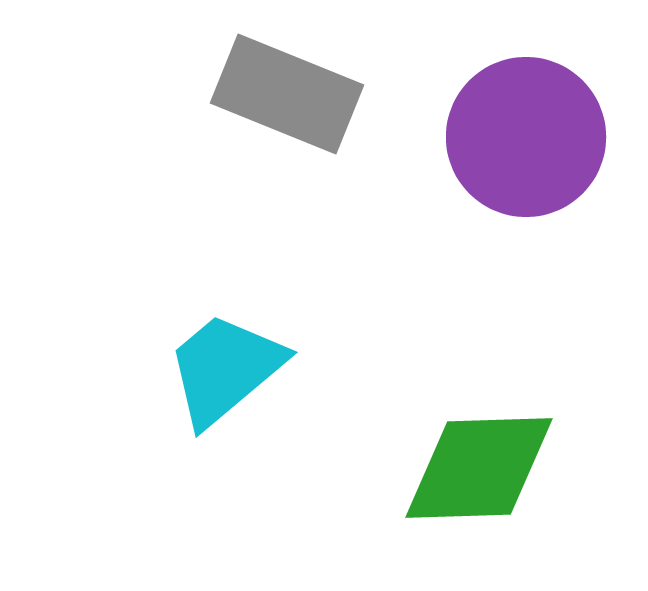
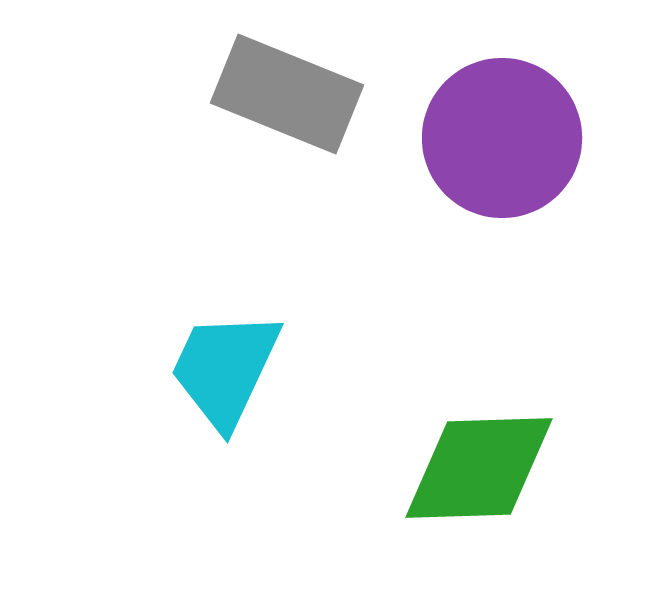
purple circle: moved 24 px left, 1 px down
cyan trapezoid: rotated 25 degrees counterclockwise
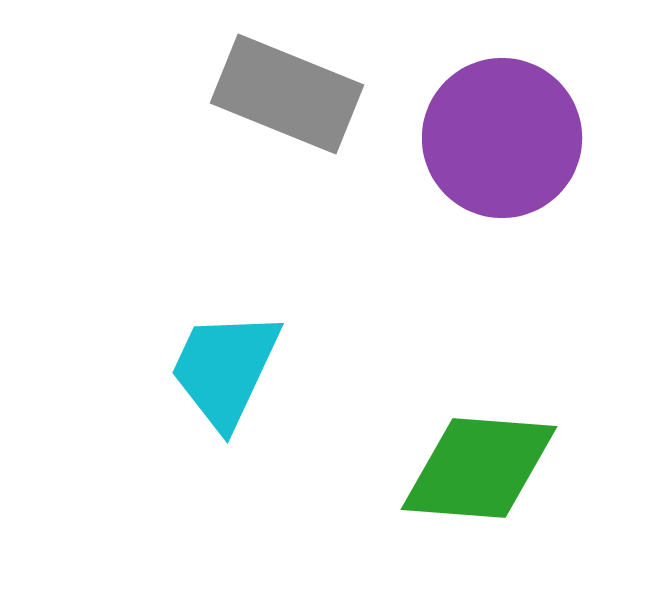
green diamond: rotated 6 degrees clockwise
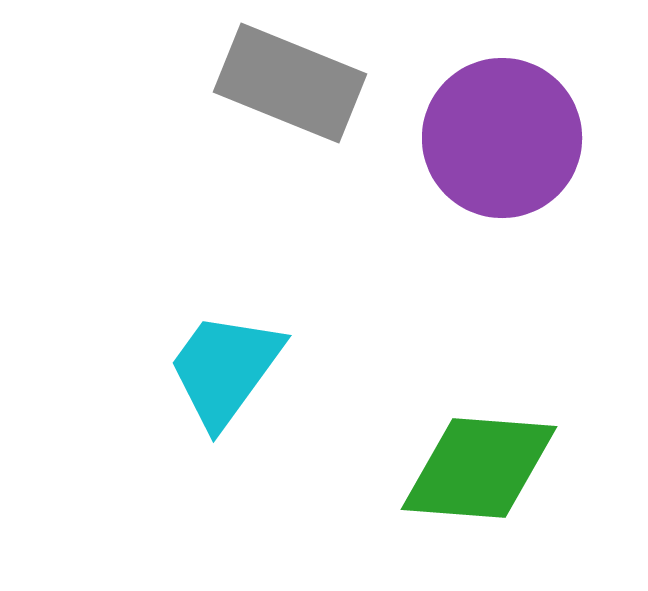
gray rectangle: moved 3 px right, 11 px up
cyan trapezoid: rotated 11 degrees clockwise
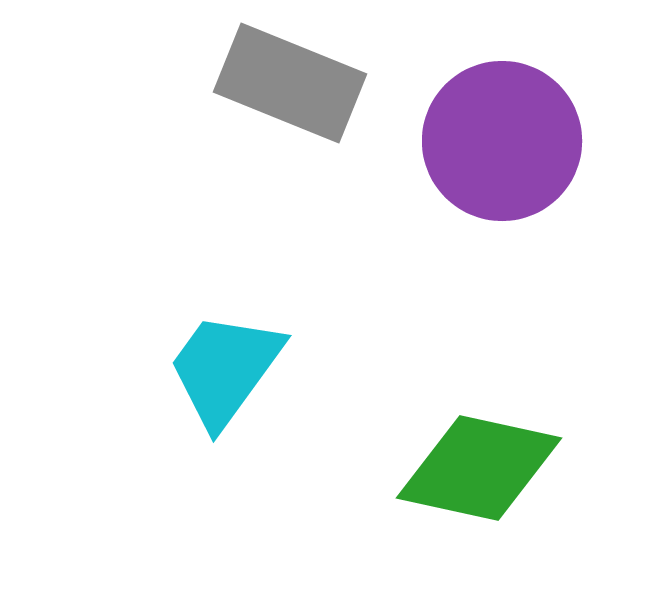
purple circle: moved 3 px down
green diamond: rotated 8 degrees clockwise
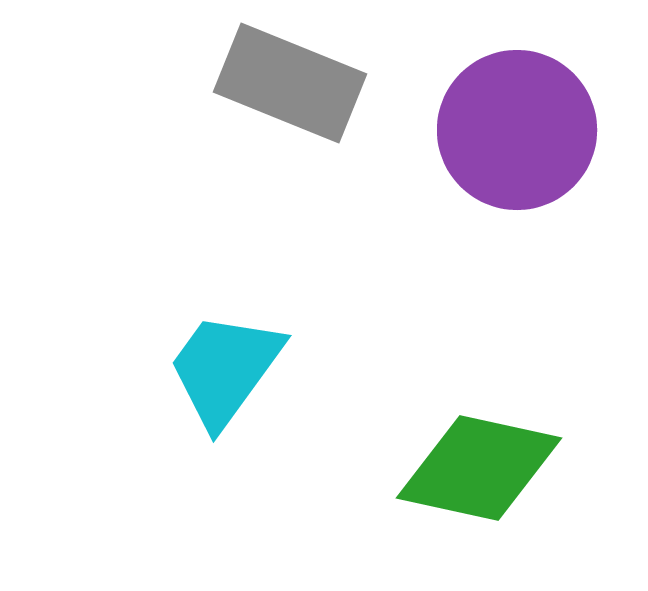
purple circle: moved 15 px right, 11 px up
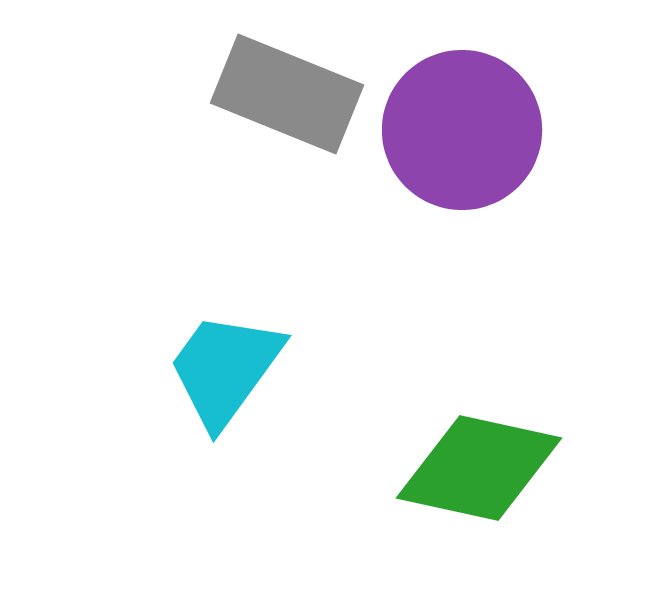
gray rectangle: moved 3 px left, 11 px down
purple circle: moved 55 px left
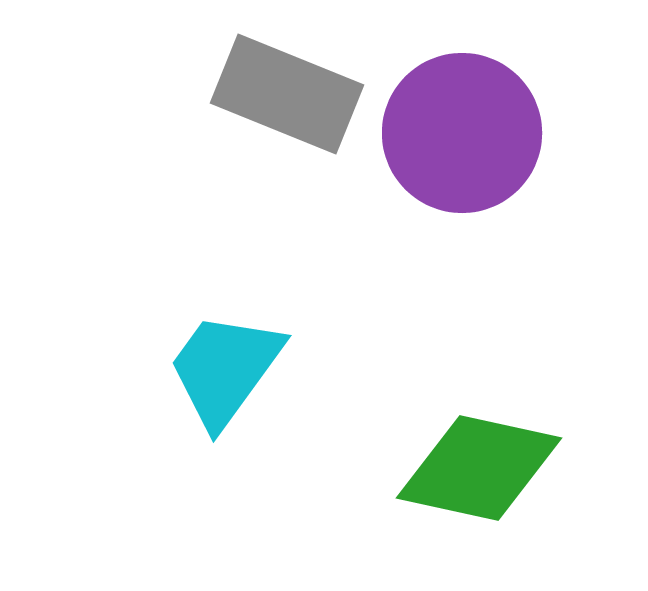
purple circle: moved 3 px down
